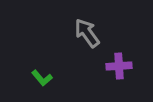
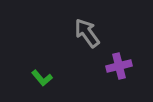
purple cross: rotated 10 degrees counterclockwise
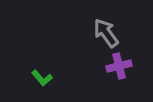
gray arrow: moved 19 px right
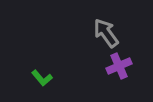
purple cross: rotated 10 degrees counterclockwise
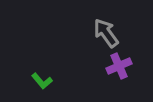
green L-shape: moved 3 px down
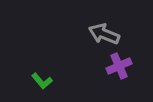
gray arrow: moved 2 px left, 1 px down; rotated 32 degrees counterclockwise
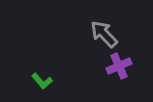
gray arrow: rotated 24 degrees clockwise
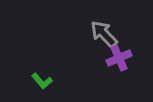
purple cross: moved 8 px up
